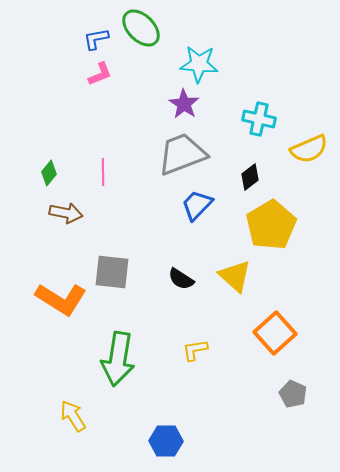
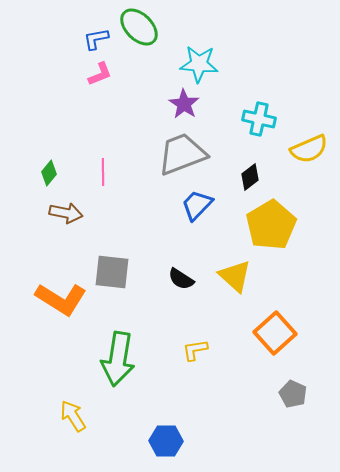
green ellipse: moved 2 px left, 1 px up
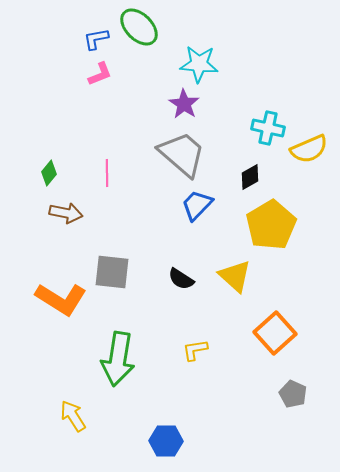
cyan cross: moved 9 px right, 9 px down
gray trapezoid: rotated 62 degrees clockwise
pink line: moved 4 px right, 1 px down
black diamond: rotated 8 degrees clockwise
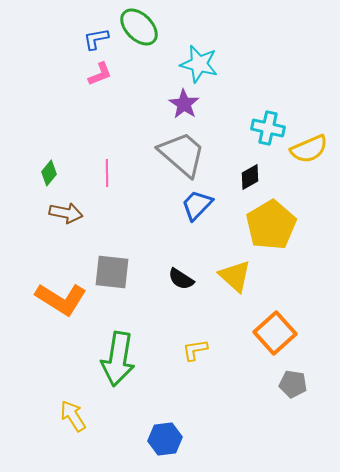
cyan star: rotated 9 degrees clockwise
gray pentagon: moved 10 px up; rotated 16 degrees counterclockwise
blue hexagon: moved 1 px left, 2 px up; rotated 8 degrees counterclockwise
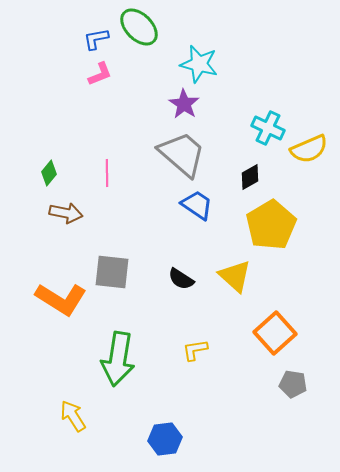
cyan cross: rotated 12 degrees clockwise
blue trapezoid: rotated 80 degrees clockwise
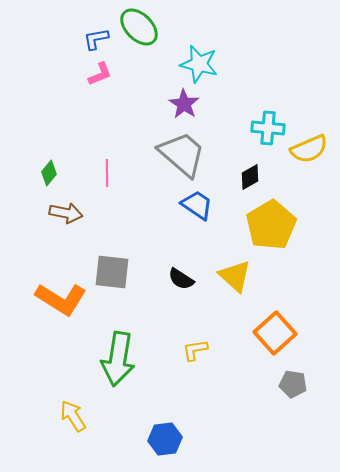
cyan cross: rotated 20 degrees counterclockwise
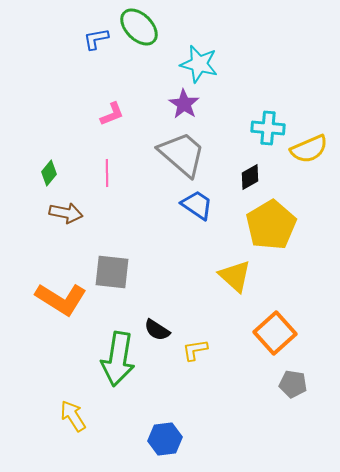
pink L-shape: moved 12 px right, 40 px down
black semicircle: moved 24 px left, 51 px down
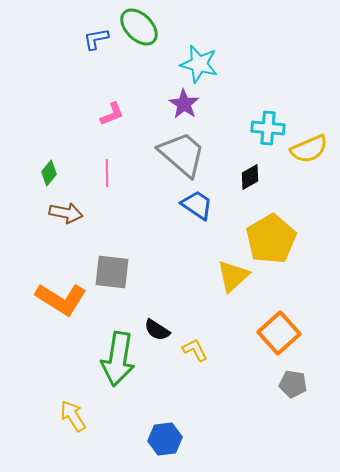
yellow pentagon: moved 14 px down
yellow triangle: moved 2 px left; rotated 36 degrees clockwise
orange square: moved 4 px right
yellow L-shape: rotated 72 degrees clockwise
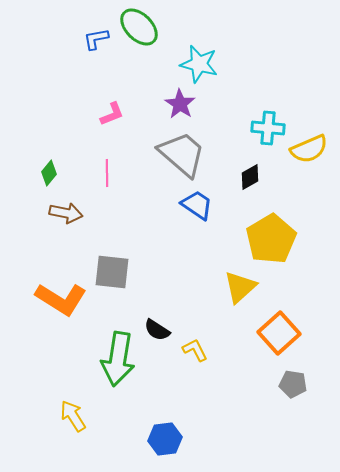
purple star: moved 4 px left
yellow triangle: moved 7 px right, 11 px down
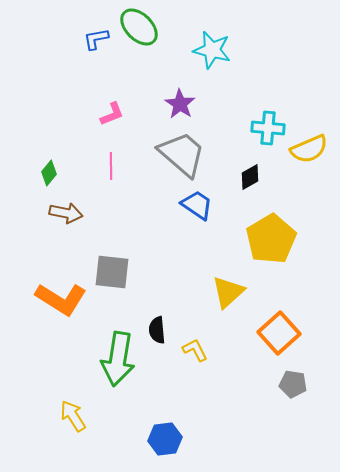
cyan star: moved 13 px right, 14 px up
pink line: moved 4 px right, 7 px up
yellow triangle: moved 12 px left, 5 px down
black semicircle: rotated 52 degrees clockwise
